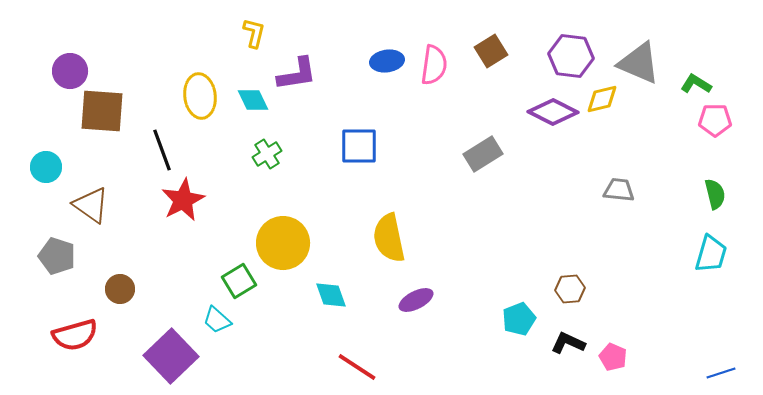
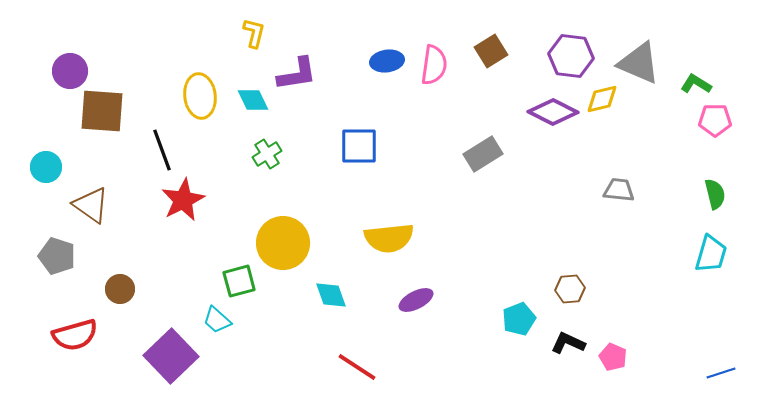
yellow semicircle at (389, 238): rotated 84 degrees counterclockwise
green square at (239, 281): rotated 16 degrees clockwise
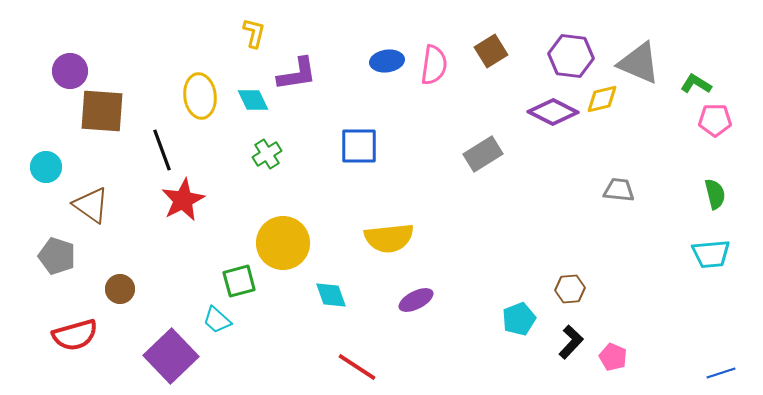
cyan trapezoid at (711, 254): rotated 69 degrees clockwise
black L-shape at (568, 343): moved 3 px right, 1 px up; rotated 108 degrees clockwise
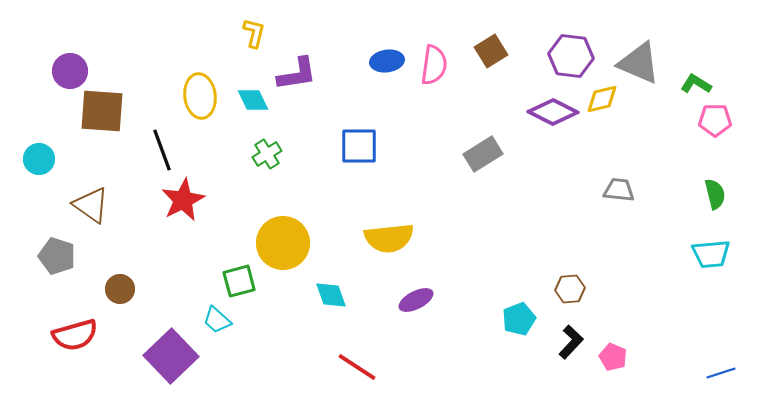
cyan circle at (46, 167): moved 7 px left, 8 px up
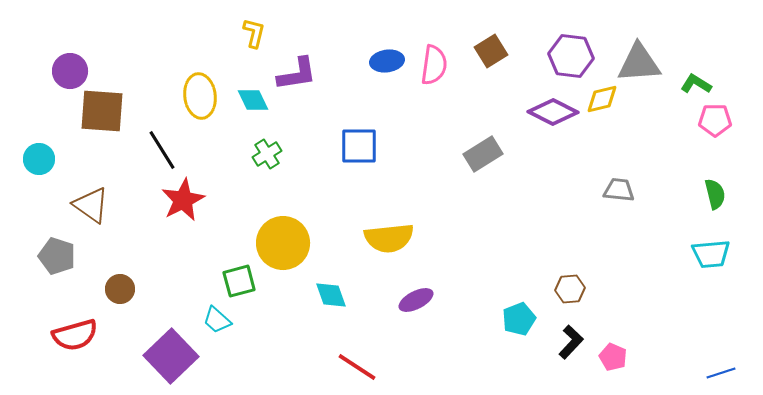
gray triangle at (639, 63): rotated 27 degrees counterclockwise
black line at (162, 150): rotated 12 degrees counterclockwise
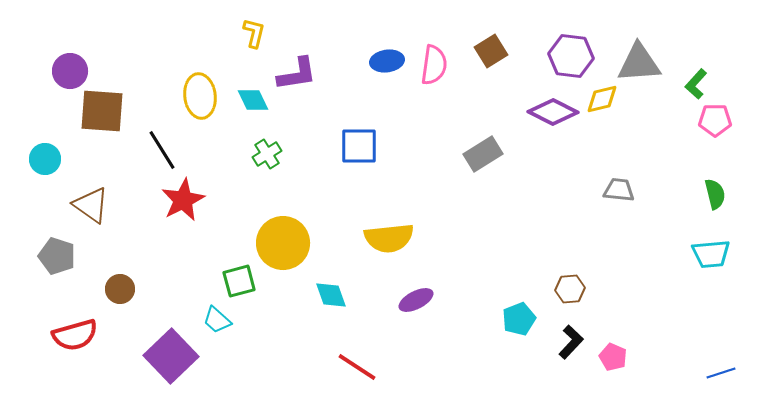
green L-shape at (696, 84): rotated 80 degrees counterclockwise
cyan circle at (39, 159): moved 6 px right
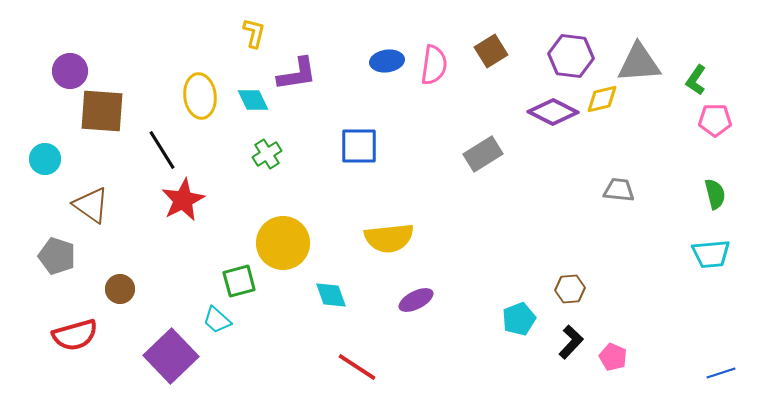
green L-shape at (696, 84): moved 4 px up; rotated 8 degrees counterclockwise
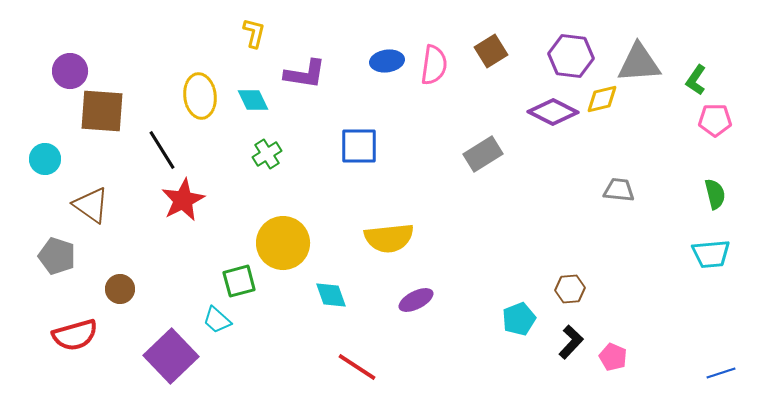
purple L-shape at (297, 74): moved 8 px right; rotated 18 degrees clockwise
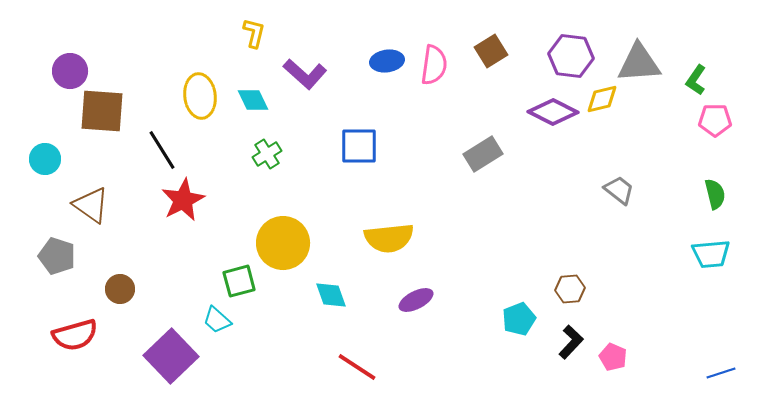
purple L-shape at (305, 74): rotated 33 degrees clockwise
gray trapezoid at (619, 190): rotated 32 degrees clockwise
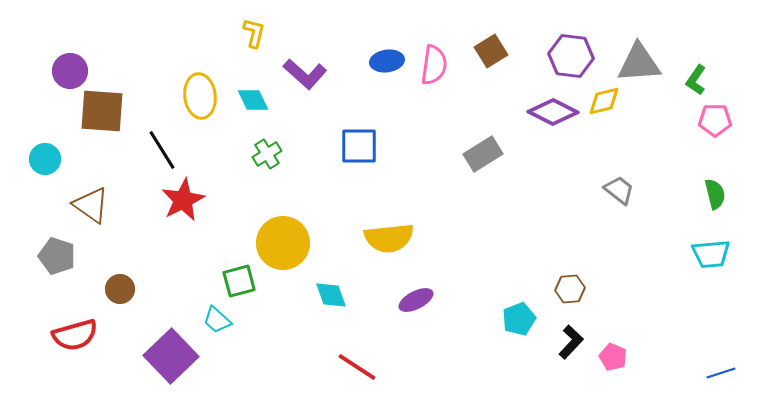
yellow diamond at (602, 99): moved 2 px right, 2 px down
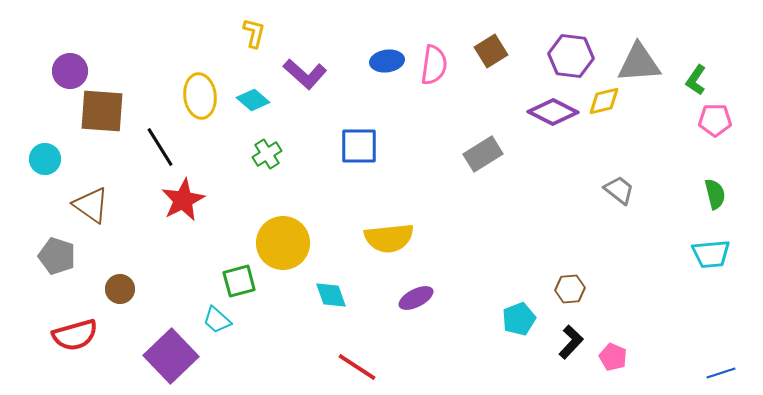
cyan diamond at (253, 100): rotated 24 degrees counterclockwise
black line at (162, 150): moved 2 px left, 3 px up
purple ellipse at (416, 300): moved 2 px up
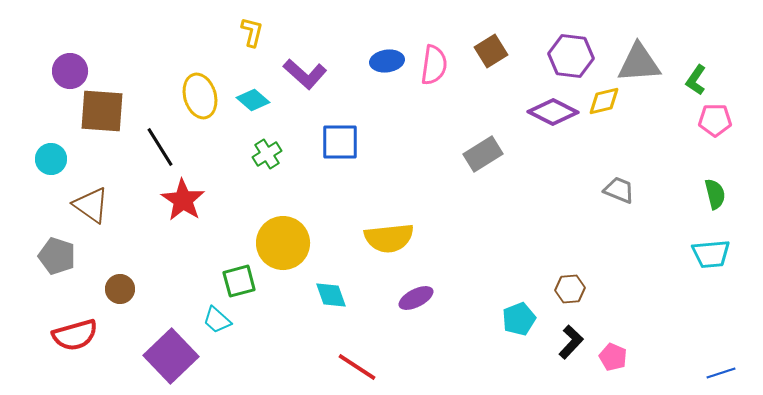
yellow L-shape at (254, 33): moved 2 px left, 1 px up
yellow ellipse at (200, 96): rotated 9 degrees counterclockwise
blue square at (359, 146): moved 19 px left, 4 px up
cyan circle at (45, 159): moved 6 px right
gray trapezoid at (619, 190): rotated 16 degrees counterclockwise
red star at (183, 200): rotated 12 degrees counterclockwise
